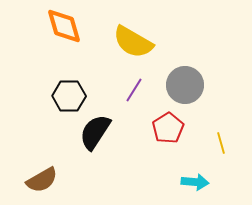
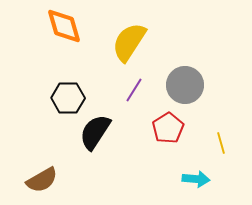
yellow semicircle: moved 4 px left; rotated 93 degrees clockwise
black hexagon: moved 1 px left, 2 px down
cyan arrow: moved 1 px right, 3 px up
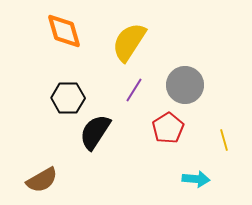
orange diamond: moved 5 px down
yellow line: moved 3 px right, 3 px up
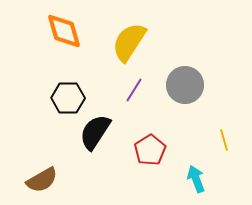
red pentagon: moved 18 px left, 22 px down
cyan arrow: rotated 116 degrees counterclockwise
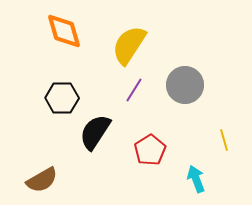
yellow semicircle: moved 3 px down
black hexagon: moved 6 px left
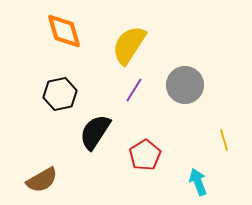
black hexagon: moved 2 px left, 4 px up; rotated 12 degrees counterclockwise
red pentagon: moved 5 px left, 5 px down
cyan arrow: moved 2 px right, 3 px down
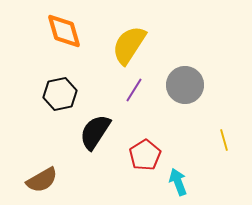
cyan arrow: moved 20 px left
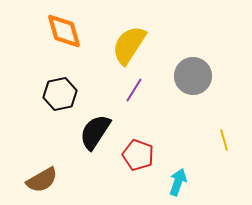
gray circle: moved 8 px right, 9 px up
red pentagon: moved 7 px left; rotated 20 degrees counterclockwise
cyan arrow: rotated 40 degrees clockwise
